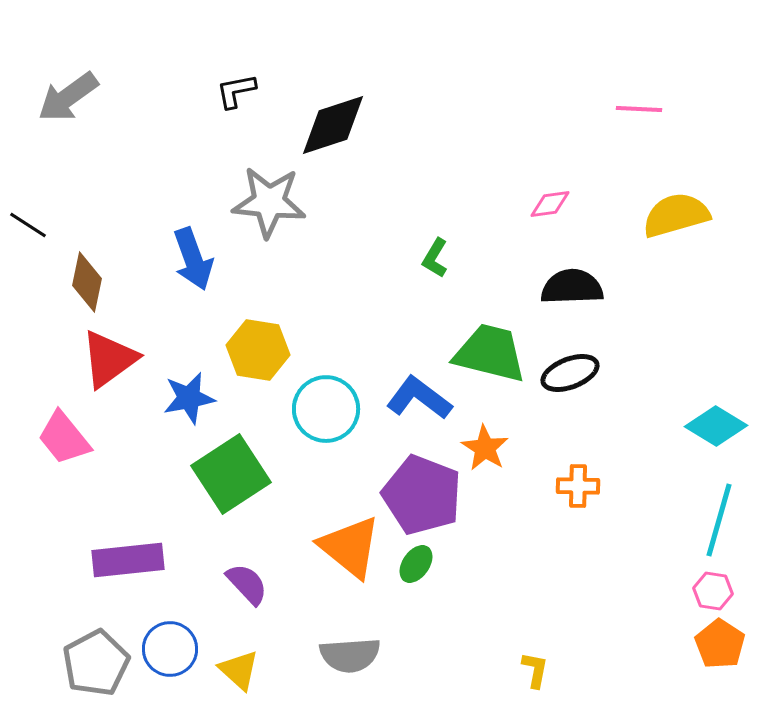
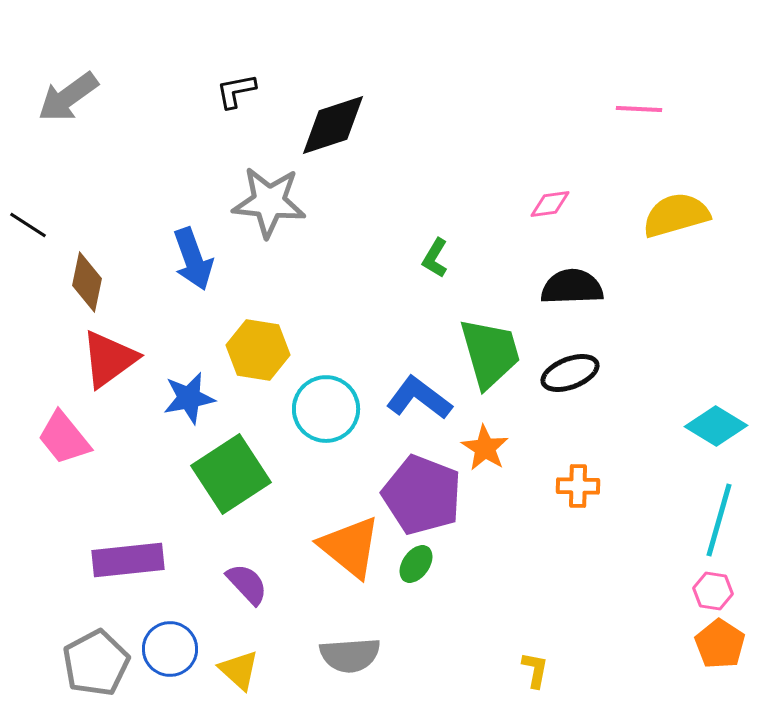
green trapezoid: rotated 60 degrees clockwise
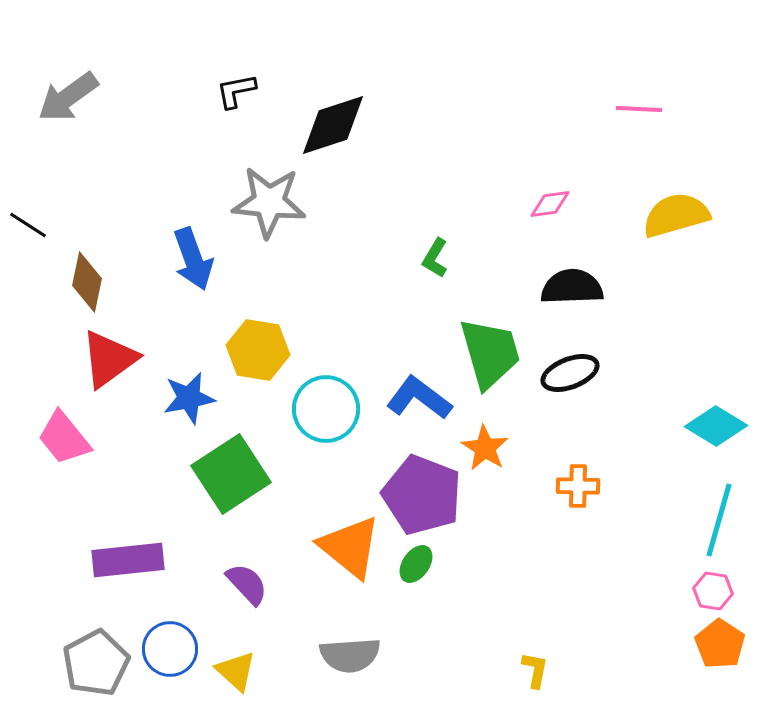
yellow triangle: moved 3 px left, 1 px down
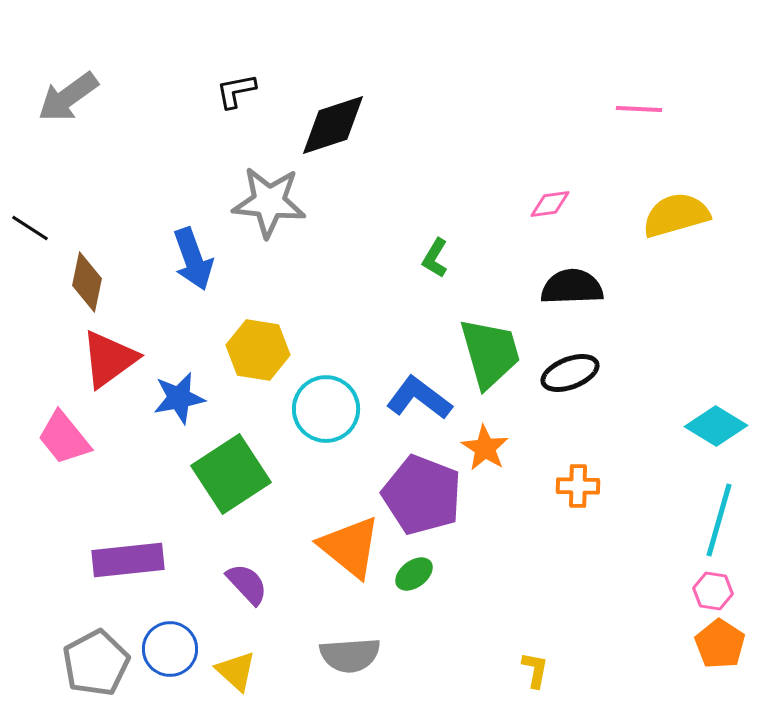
black line: moved 2 px right, 3 px down
blue star: moved 10 px left
green ellipse: moved 2 px left, 10 px down; rotated 18 degrees clockwise
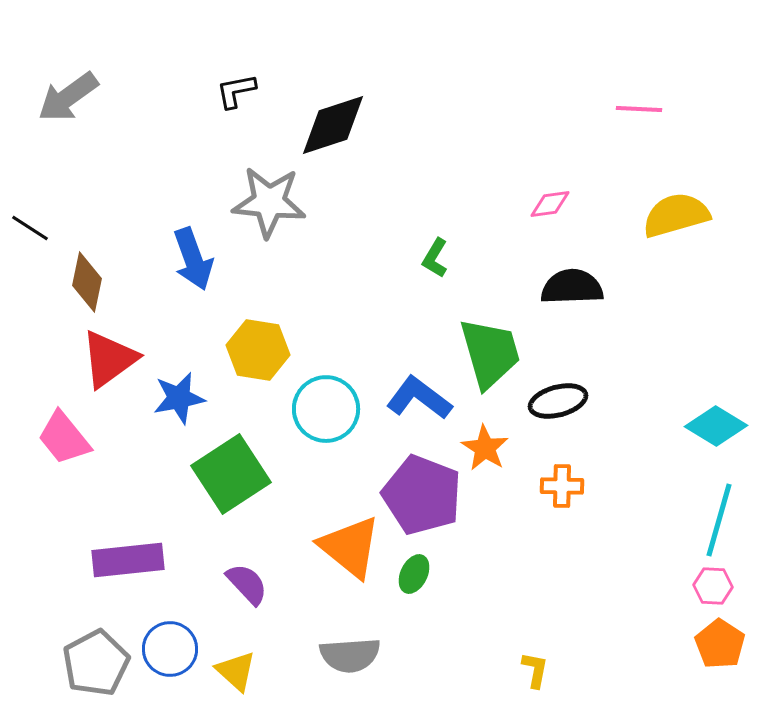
black ellipse: moved 12 px left, 28 px down; rotated 6 degrees clockwise
orange cross: moved 16 px left
green ellipse: rotated 27 degrees counterclockwise
pink hexagon: moved 5 px up; rotated 6 degrees counterclockwise
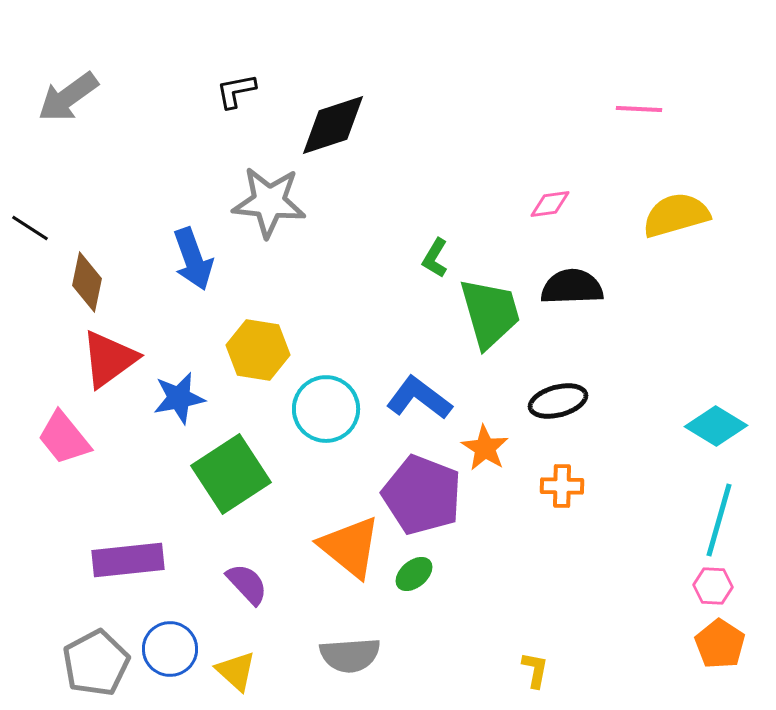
green trapezoid: moved 40 px up
green ellipse: rotated 24 degrees clockwise
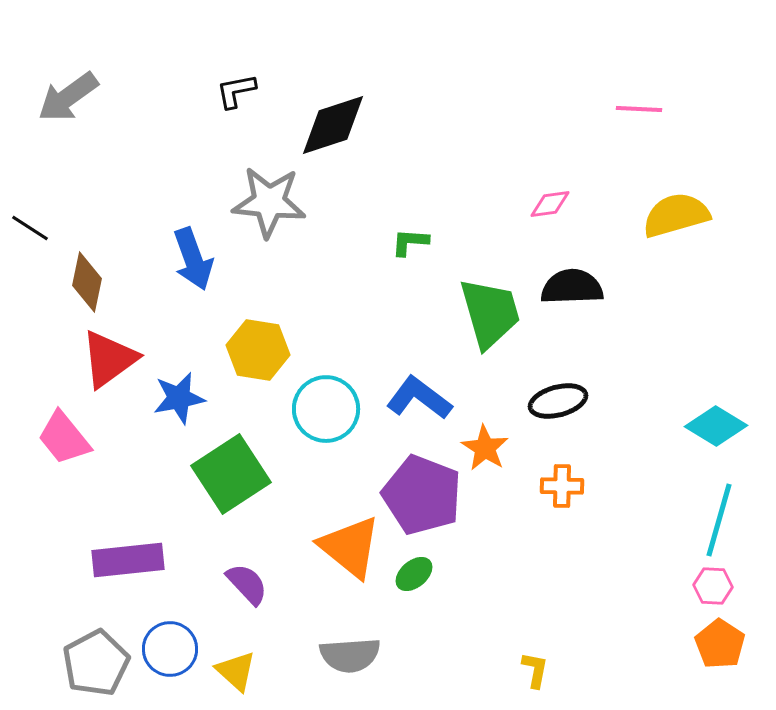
green L-shape: moved 25 px left, 16 px up; rotated 63 degrees clockwise
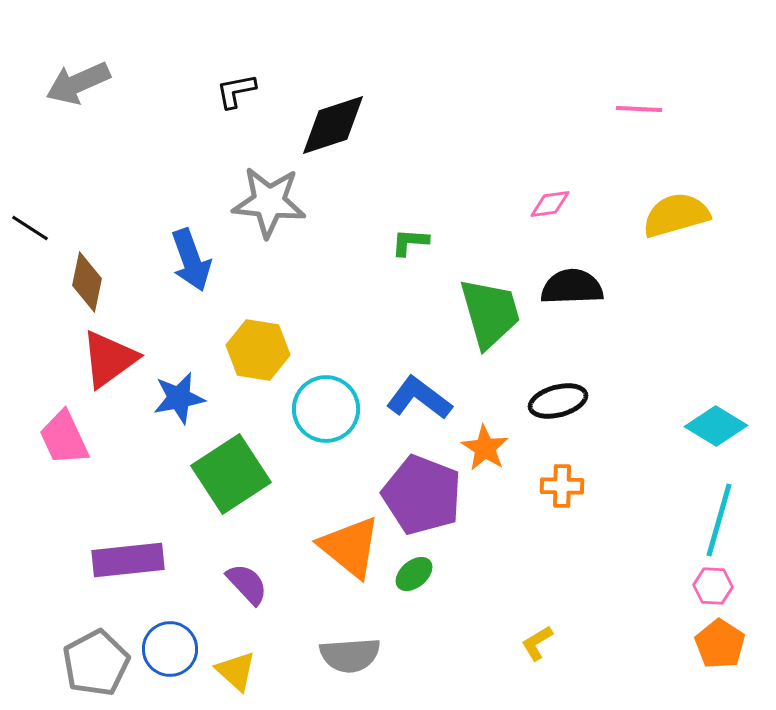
gray arrow: moved 10 px right, 14 px up; rotated 12 degrees clockwise
blue arrow: moved 2 px left, 1 px down
pink trapezoid: rotated 14 degrees clockwise
yellow L-shape: moved 2 px right, 27 px up; rotated 132 degrees counterclockwise
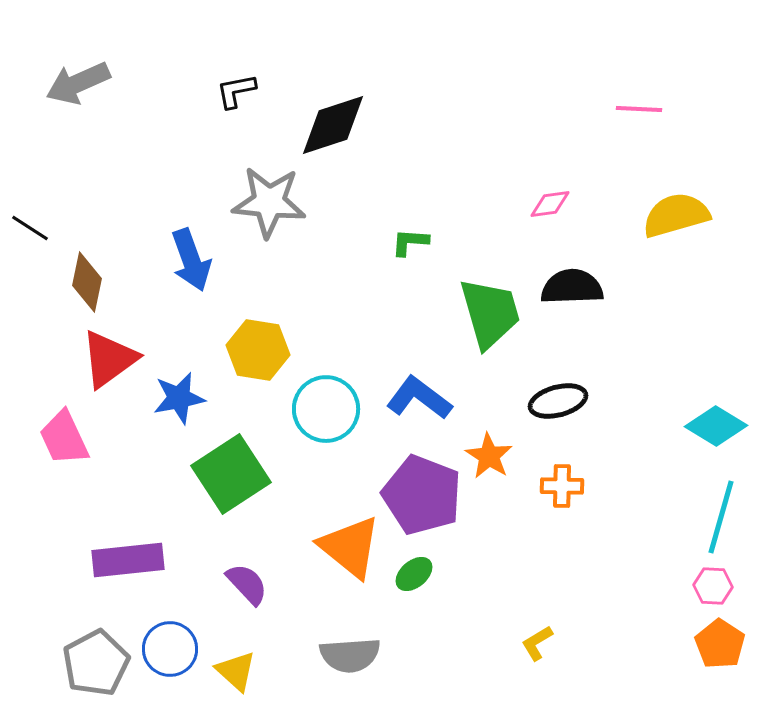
orange star: moved 4 px right, 8 px down
cyan line: moved 2 px right, 3 px up
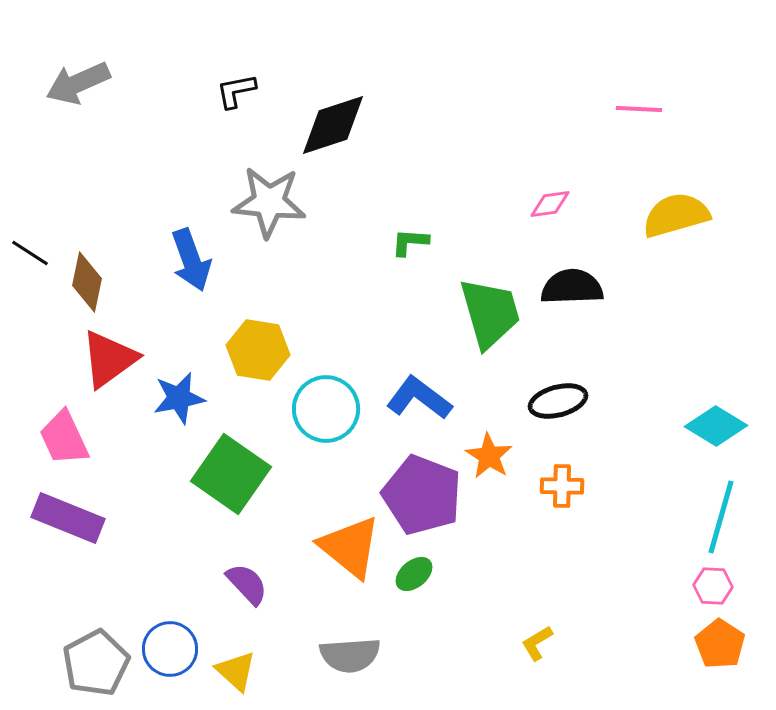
black line: moved 25 px down
green square: rotated 22 degrees counterclockwise
purple rectangle: moved 60 px left, 42 px up; rotated 28 degrees clockwise
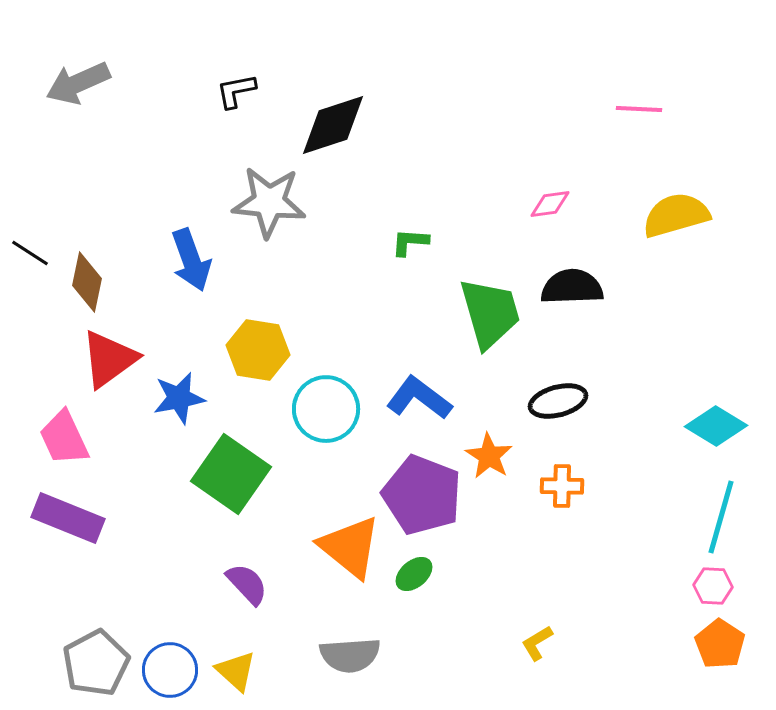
blue circle: moved 21 px down
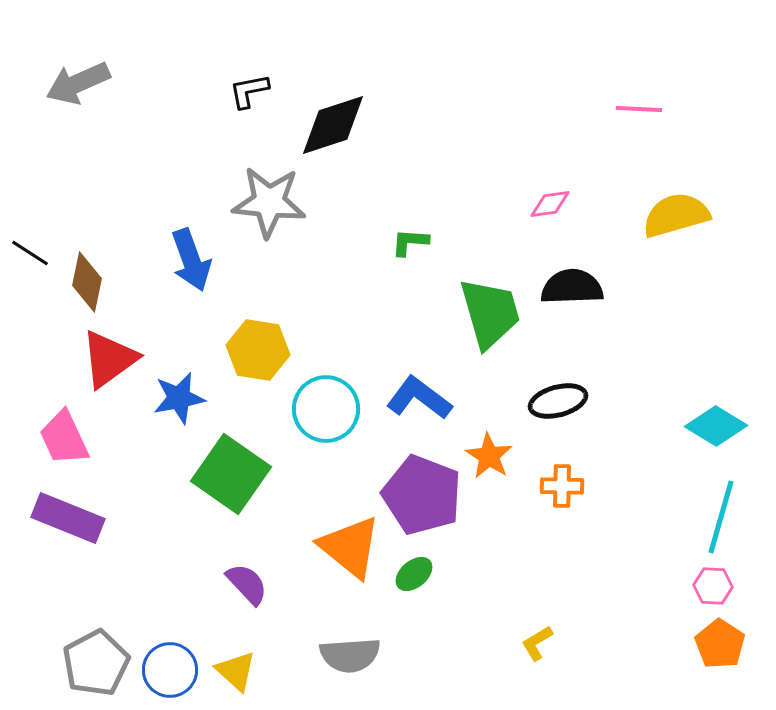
black L-shape: moved 13 px right
